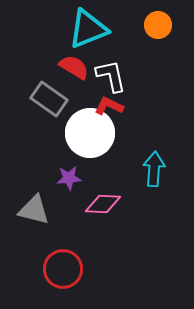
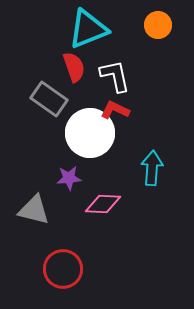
red semicircle: rotated 40 degrees clockwise
white L-shape: moved 4 px right
red L-shape: moved 6 px right, 4 px down
cyan arrow: moved 2 px left, 1 px up
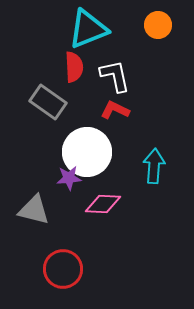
red semicircle: rotated 16 degrees clockwise
gray rectangle: moved 1 px left, 3 px down
white circle: moved 3 px left, 19 px down
cyan arrow: moved 2 px right, 2 px up
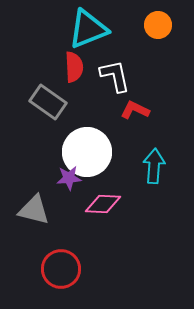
red L-shape: moved 20 px right
red circle: moved 2 px left
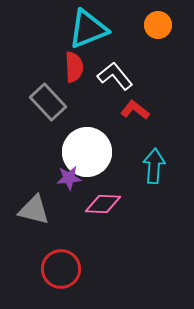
white L-shape: rotated 27 degrees counterclockwise
gray rectangle: rotated 12 degrees clockwise
red L-shape: rotated 12 degrees clockwise
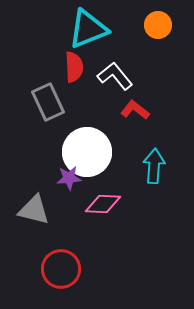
gray rectangle: rotated 18 degrees clockwise
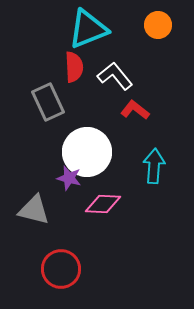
purple star: rotated 20 degrees clockwise
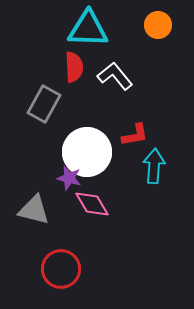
cyan triangle: rotated 24 degrees clockwise
gray rectangle: moved 4 px left, 2 px down; rotated 54 degrees clockwise
red L-shape: moved 25 px down; rotated 132 degrees clockwise
pink diamond: moved 11 px left; rotated 57 degrees clockwise
